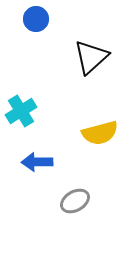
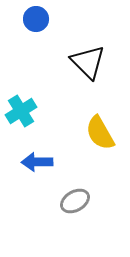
black triangle: moved 3 px left, 5 px down; rotated 33 degrees counterclockwise
yellow semicircle: rotated 75 degrees clockwise
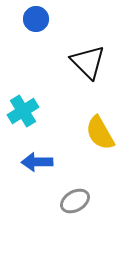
cyan cross: moved 2 px right
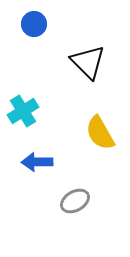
blue circle: moved 2 px left, 5 px down
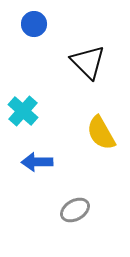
cyan cross: rotated 16 degrees counterclockwise
yellow semicircle: moved 1 px right
gray ellipse: moved 9 px down
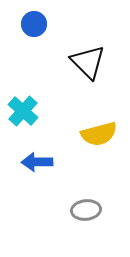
yellow semicircle: moved 2 px left, 1 px down; rotated 75 degrees counterclockwise
gray ellipse: moved 11 px right; rotated 24 degrees clockwise
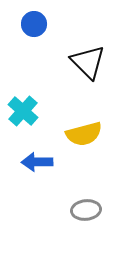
yellow semicircle: moved 15 px left
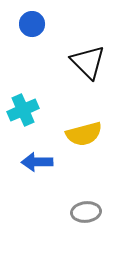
blue circle: moved 2 px left
cyan cross: moved 1 px up; rotated 24 degrees clockwise
gray ellipse: moved 2 px down
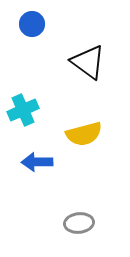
black triangle: rotated 9 degrees counterclockwise
gray ellipse: moved 7 px left, 11 px down
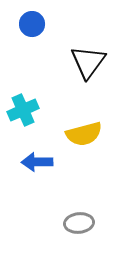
black triangle: rotated 30 degrees clockwise
